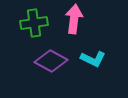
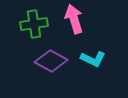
pink arrow: rotated 24 degrees counterclockwise
green cross: moved 1 px down
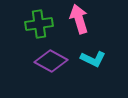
pink arrow: moved 5 px right
green cross: moved 5 px right
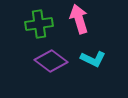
purple diamond: rotated 8 degrees clockwise
